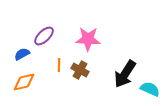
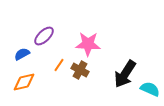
pink star: moved 5 px down
orange line: rotated 32 degrees clockwise
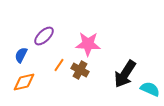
blue semicircle: moved 1 px left, 1 px down; rotated 35 degrees counterclockwise
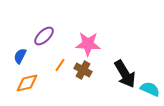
blue semicircle: moved 1 px left, 1 px down
orange line: moved 1 px right
brown cross: moved 3 px right
black arrow: rotated 64 degrees counterclockwise
orange diamond: moved 3 px right, 1 px down
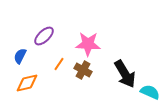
orange line: moved 1 px left, 1 px up
cyan semicircle: moved 3 px down
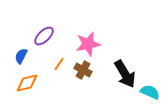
pink star: rotated 15 degrees counterclockwise
blue semicircle: moved 1 px right
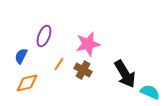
purple ellipse: rotated 25 degrees counterclockwise
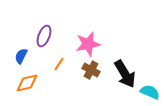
brown cross: moved 8 px right
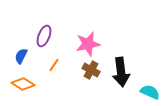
orange line: moved 5 px left, 1 px down
black arrow: moved 4 px left, 2 px up; rotated 24 degrees clockwise
orange diamond: moved 4 px left, 1 px down; rotated 45 degrees clockwise
